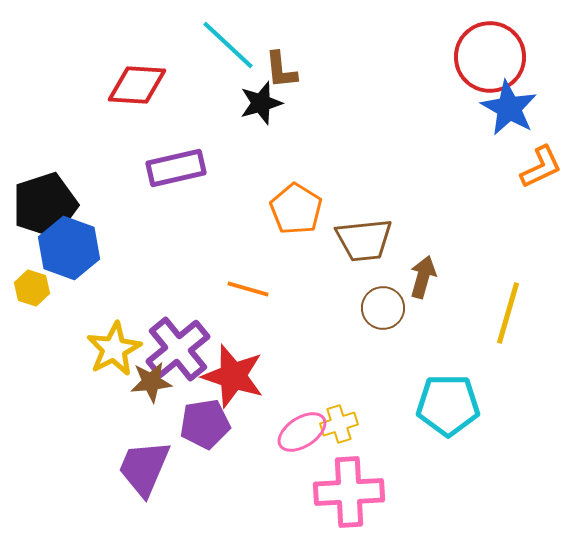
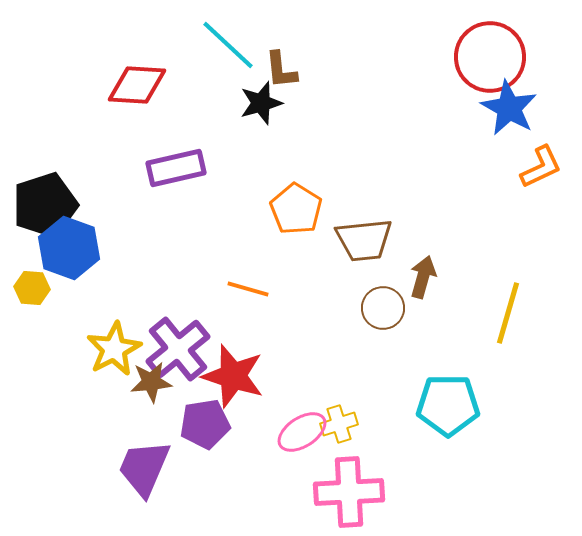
yellow hexagon: rotated 12 degrees counterclockwise
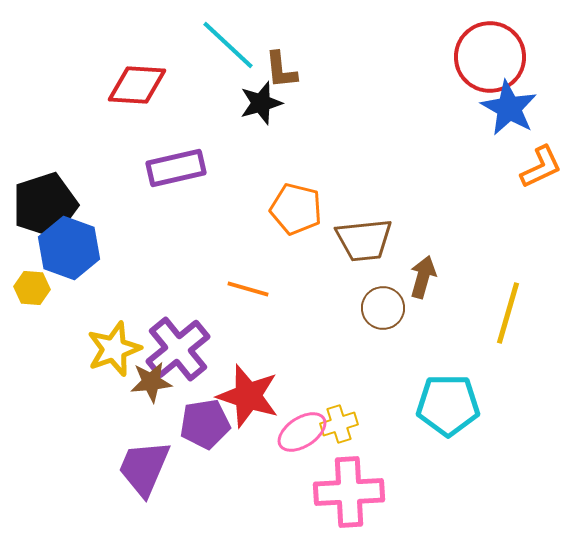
orange pentagon: rotated 18 degrees counterclockwise
yellow star: rotated 8 degrees clockwise
red star: moved 15 px right, 20 px down
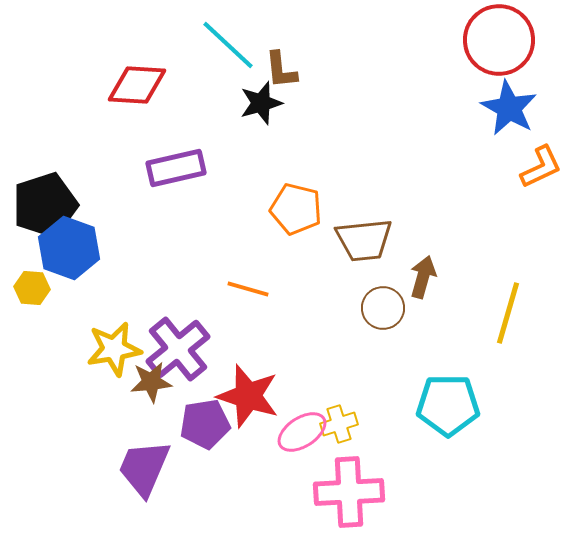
red circle: moved 9 px right, 17 px up
yellow star: rotated 10 degrees clockwise
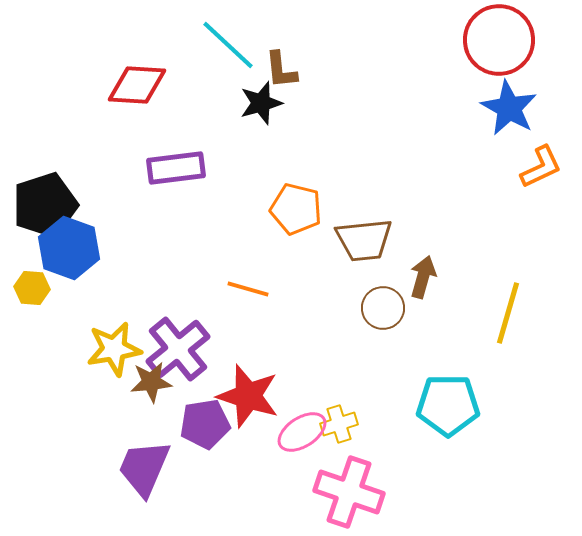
purple rectangle: rotated 6 degrees clockwise
pink cross: rotated 22 degrees clockwise
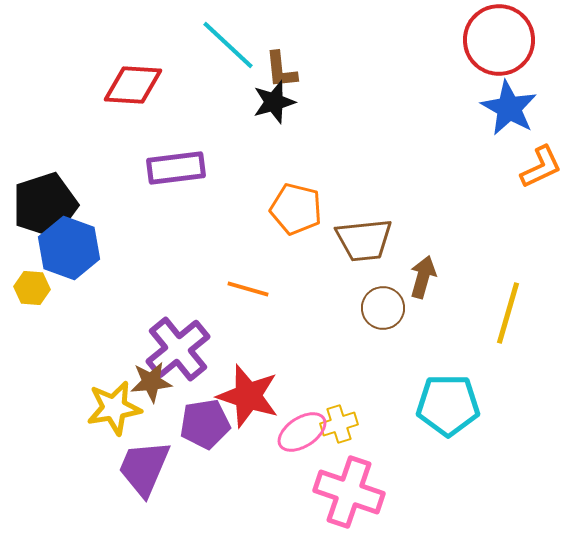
red diamond: moved 4 px left
black star: moved 13 px right, 1 px up
yellow star: moved 59 px down
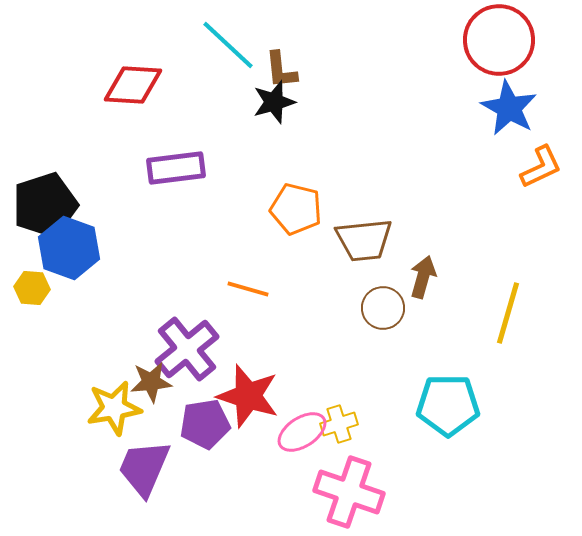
purple cross: moved 9 px right
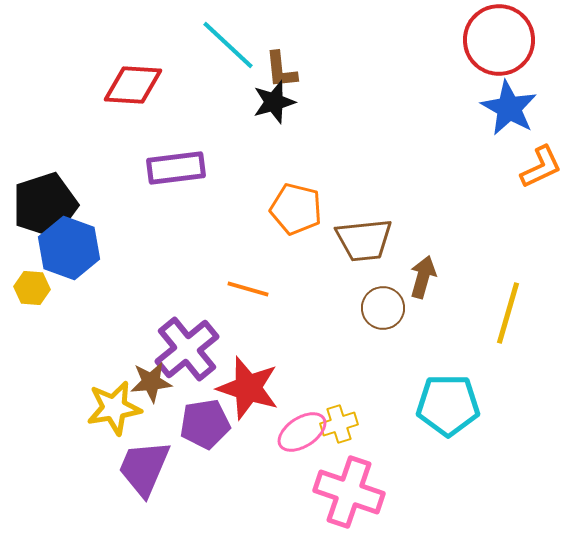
red star: moved 8 px up
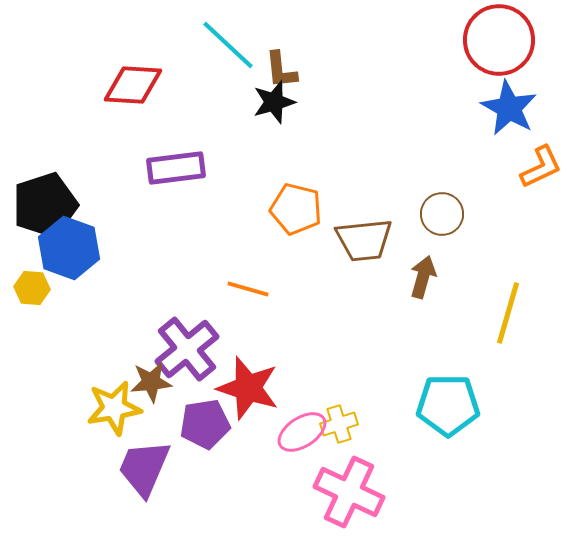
brown circle: moved 59 px right, 94 px up
pink cross: rotated 6 degrees clockwise
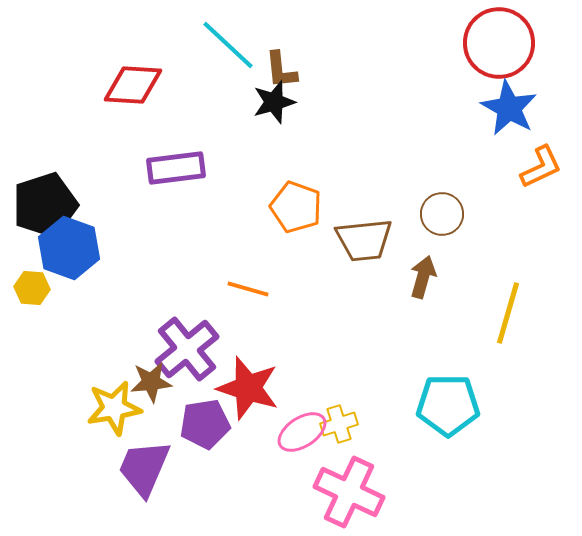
red circle: moved 3 px down
orange pentagon: moved 2 px up; rotated 6 degrees clockwise
